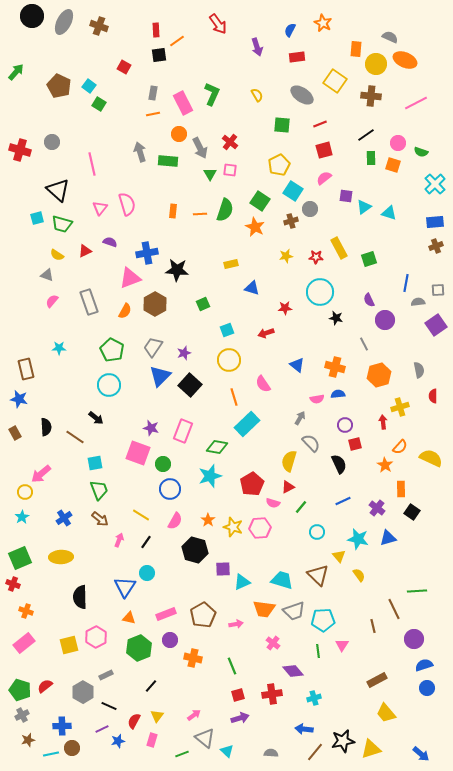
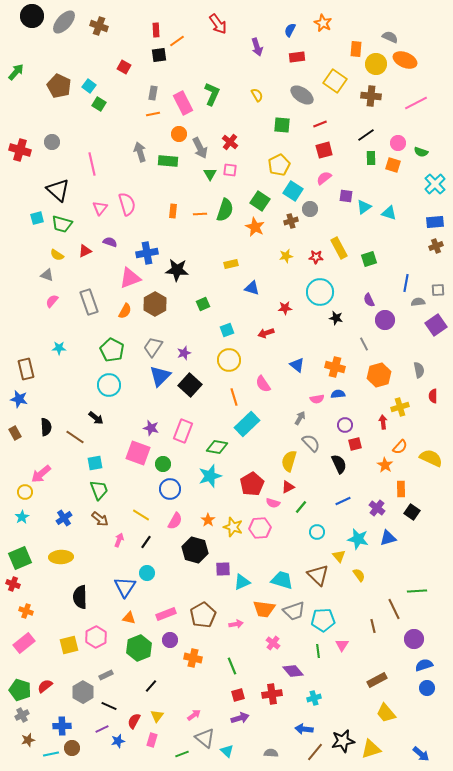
gray ellipse at (64, 22): rotated 15 degrees clockwise
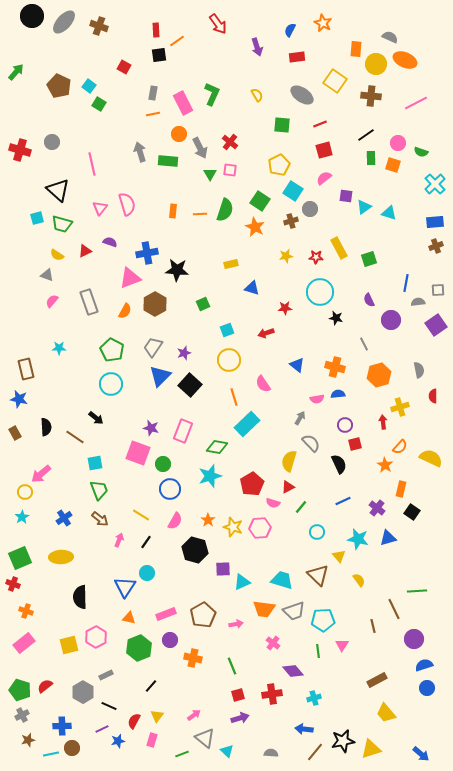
purple circle at (385, 320): moved 6 px right
cyan circle at (109, 385): moved 2 px right, 1 px up
orange rectangle at (401, 489): rotated 14 degrees clockwise
yellow semicircle at (359, 575): moved 5 px down
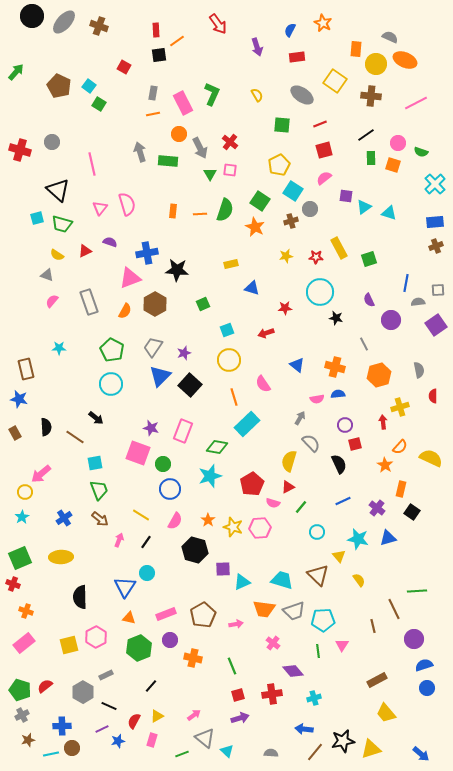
yellow triangle at (157, 716): rotated 24 degrees clockwise
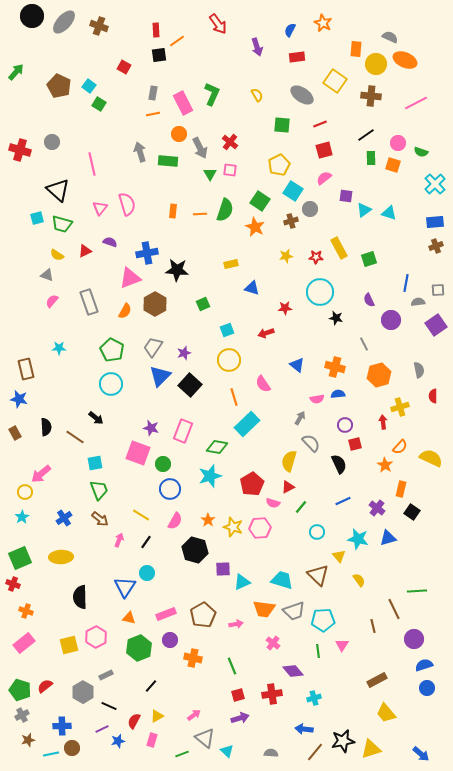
cyan triangle at (364, 207): moved 3 px down
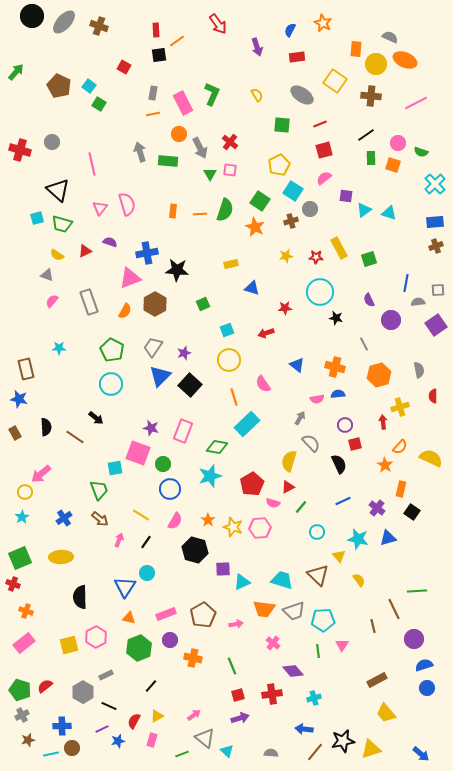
cyan square at (95, 463): moved 20 px right, 5 px down
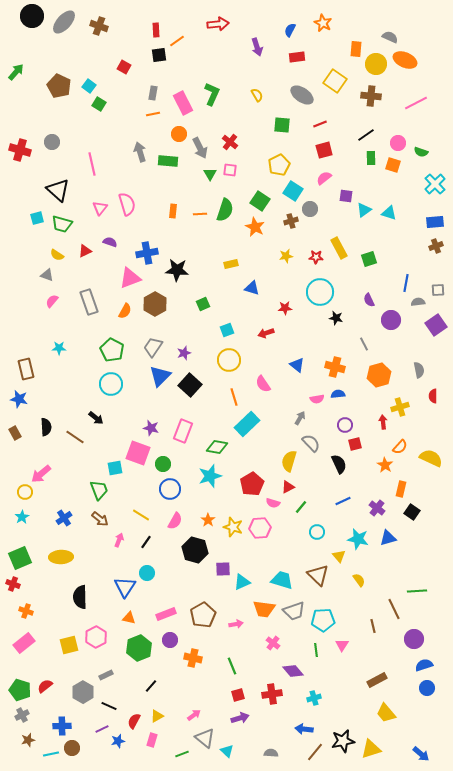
red arrow at (218, 24): rotated 60 degrees counterclockwise
green line at (318, 651): moved 2 px left, 1 px up
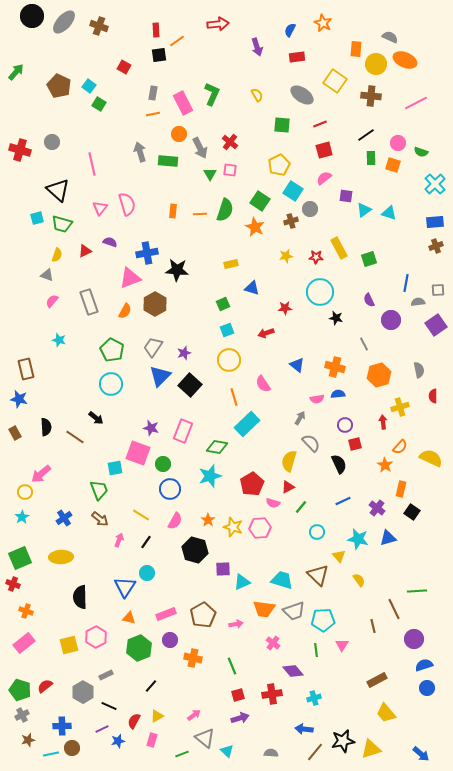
yellow semicircle at (57, 255): rotated 104 degrees counterclockwise
green square at (203, 304): moved 20 px right
cyan star at (59, 348): moved 8 px up; rotated 16 degrees clockwise
